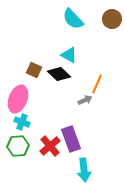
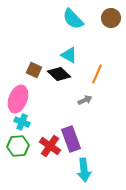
brown circle: moved 1 px left, 1 px up
orange line: moved 10 px up
red cross: rotated 15 degrees counterclockwise
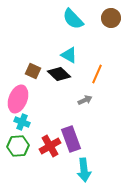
brown square: moved 1 px left, 1 px down
red cross: rotated 25 degrees clockwise
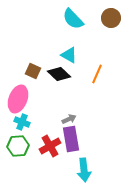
gray arrow: moved 16 px left, 19 px down
purple rectangle: rotated 10 degrees clockwise
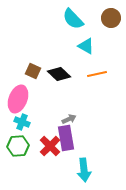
cyan triangle: moved 17 px right, 9 px up
orange line: rotated 54 degrees clockwise
purple rectangle: moved 5 px left, 1 px up
red cross: rotated 15 degrees counterclockwise
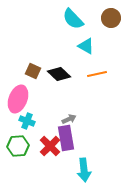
cyan cross: moved 5 px right, 1 px up
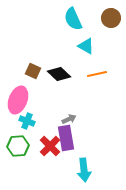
cyan semicircle: rotated 20 degrees clockwise
pink ellipse: moved 1 px down
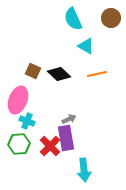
green hexagon: moved 1 px right, 2 px up
